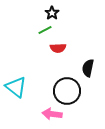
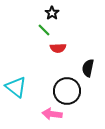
green line: moved 1 px left; rotated 72 degrees clockwise
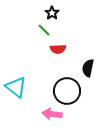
red semicircle: moved 1 px down
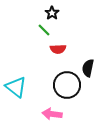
black circle: moved 6 px up
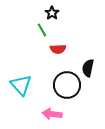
green line: moved 2 px left; rotated 16 degrees clockwise
cyan triangle: moved 5 px right, 2 px up; rotated 10 degrees clockwise
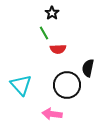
green line: moved 2 px right, 3 px down
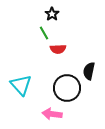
black star: moved 1 px down
black semicircle: moved 1 px right, 3 px down
black circle: moved 3 px down
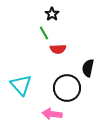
black semicircle: moved 1 px left, 3 px up
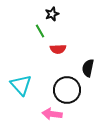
black star: rotated 16 degrees clockwise
green line: moved 4 px left, 2 px up
black circle: moved 2 px down
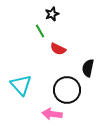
red semicircle: rotated 28 degrees clockwise
